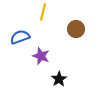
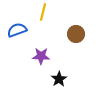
brown circle: moved 5 px down
blue semicircle: moved 3 px left, 7 px up
purple star: rotated 18 degrees counterclockwise
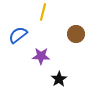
blue semicircle: moved 1 px right, 5 px down; rotated 18 degrees counterclockwise
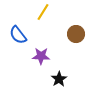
yellow line: rotated 18 degrees clockwise
blue semicircle: rotated 90 degrees counterclockwise
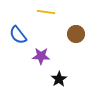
yellow line: moved 3 px right; rotated 66 degrees clockwise
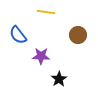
brown circle: moved 2 px right, 1 px down
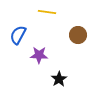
yellow line: moved 1 px right
blue semicircle: rotated 66 degrees clockwise
purple star: moved 2 px left, 1 px up
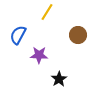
yellow line: rotated 66 degrees counterclockwise
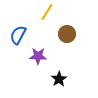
brown circle: moved 11 px left, 1 px up
purple star: moved 1 px left, 1 px down
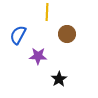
yellow line: rotated 30 degrees counterclockwise
